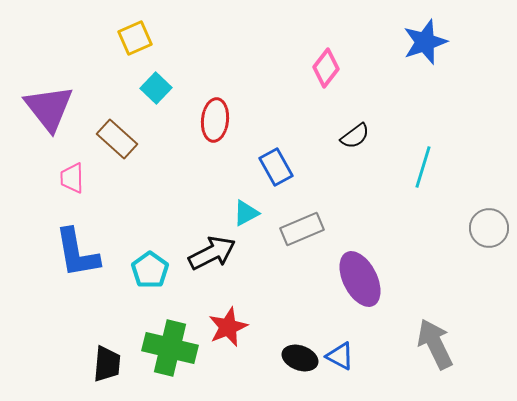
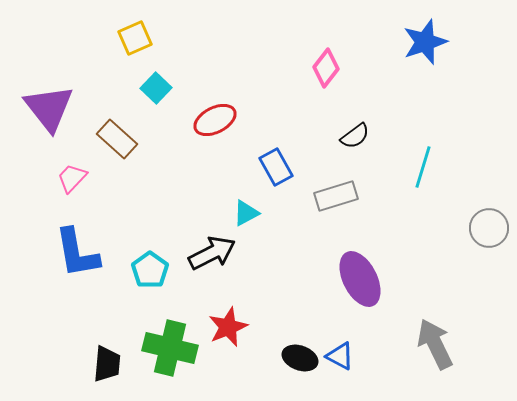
red ellipse: rotated 57 degrees clockwise
pink trapezoid: rotated 44 degrees clockwise
gray rectangle: moved 34 px right, 33 px up; rotated 6 degrees clockwise
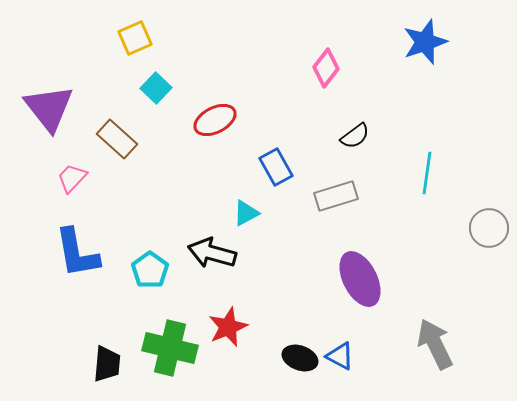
cyan line: moved 4 px right, 6 px down; rotated 9 degrees counterclockwise
black arrow: rotated 138 degrees counterclockwise
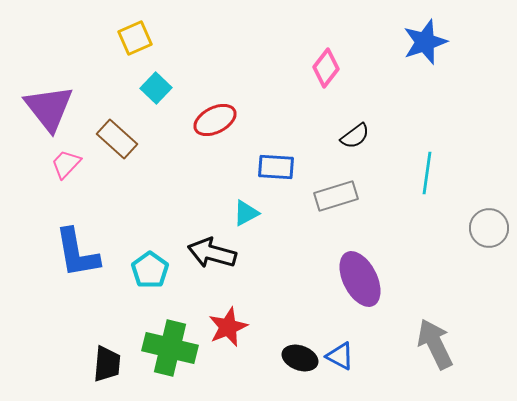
blue rectangle: rotated 57 degrees counterclockwise
pink trapezoid: moved 6 px left, 14 px up
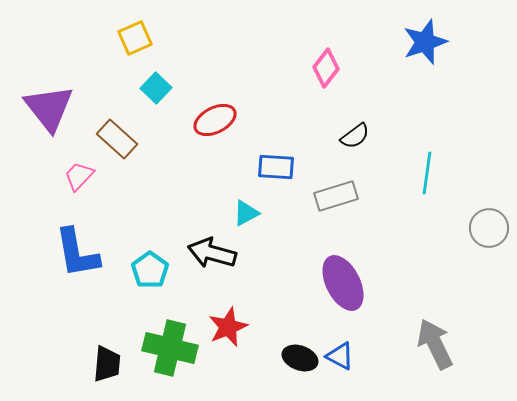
pink trapezoid: moved 13 px right, 12 px down
purple ellipse: moved 17 px left, 4 px down
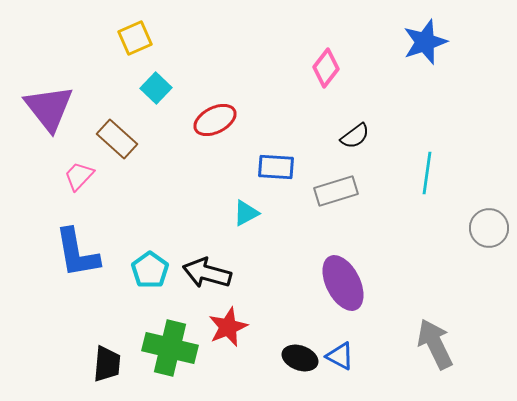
gray rectangle: moved 5 px up
black arrow: moved 5 px left, 20 px down
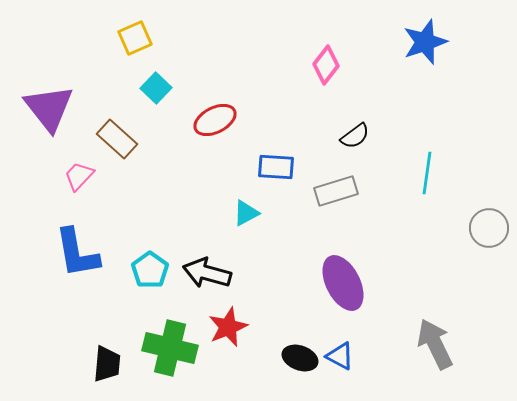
pink diamond: moved 3 px up
